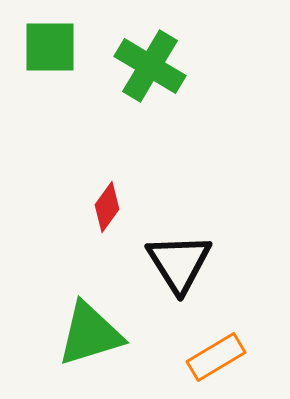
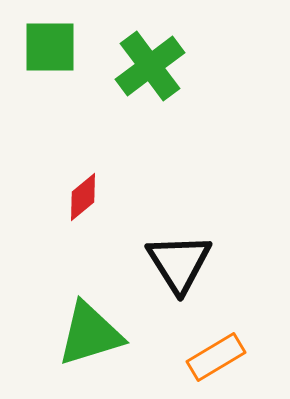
green cross: rotated 22 degrees clockwise
red diamond: moved 24 px left, 10 px up; rotated 15 degrees clockwise
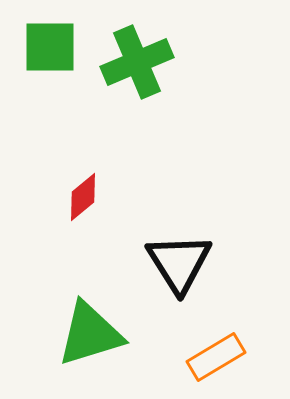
green cross: moved 13 px left, 4 px up; rotated 14 degrees clockwise
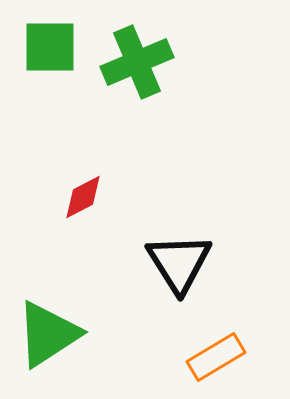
red diamond: rotated 12 degrees clockwise
green triangle: moved 42 px left; rotated 16 degrees counterclockwise
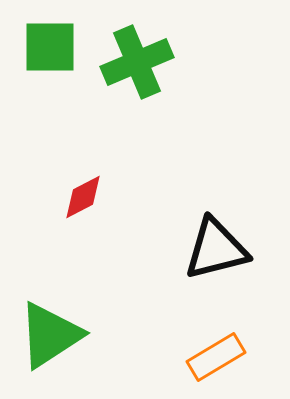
black triangle: moved 37 px right, 14 px up; rotated 48 degrees clockwise
green triangle: moved 2 px right, 1 px down
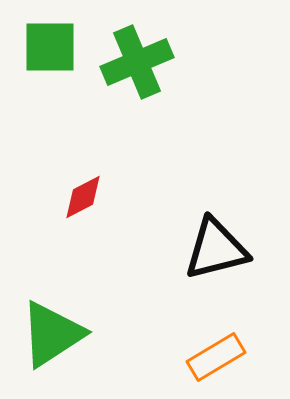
green triangle: moved 2 px right, 1 px up
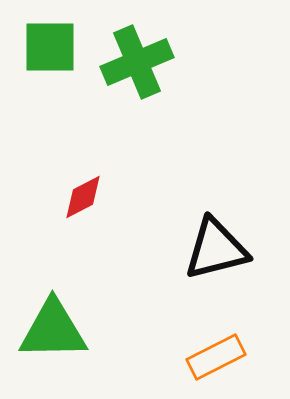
green triangle: moved 1 px right, 4 px up; rotated 32 degrees clockwise
orange rectangle: rotated 4 degrees clockwise
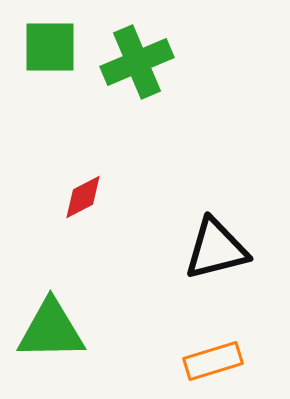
green triangle: moved 2 px left
orange rectangle: moved 3 px left, 4 px down; rotated 10 degrees clockwise
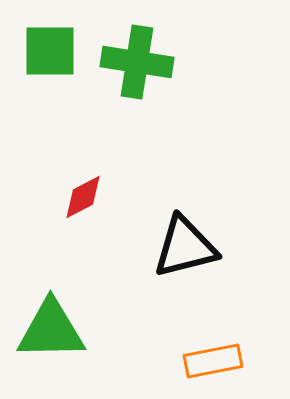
green square: moved 4 px down
green cross: rotated 32 degrees clockwise
black triangle: moved 31 px left, 2 px up
orange rectangle: rotated 6 degrees clockwise
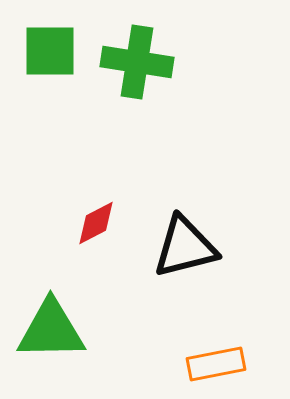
red diamond: moved 13 px right, 26 px down
orange rectangle: moved 3 px right, 3 px down
